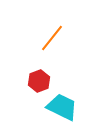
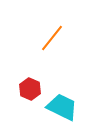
red hexagon: moved 9 px left, 8 px down; rotated 15 degrees counterclockwise
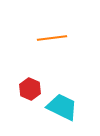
orange line: rotated 44 degrees clockwise
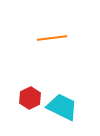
red hexagon: moved 9 px down; rotated 10 degrees clockwise
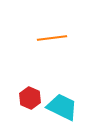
red hexagon: rotated 10 degrees counterclockwise
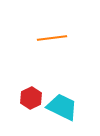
red hexagon: moved 1 px right; rotated 10 degrees clockwise
